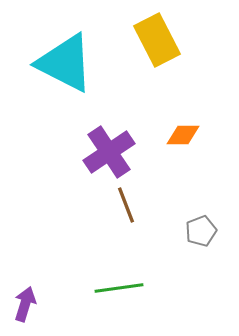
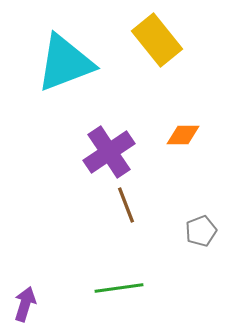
yellow rectangle: rotated 12 degrees counterclockwise
cyan triangle: rotated 48 degrees counterclockwise
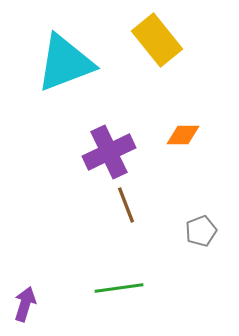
purple cross: rotated 9 degrees clockwise
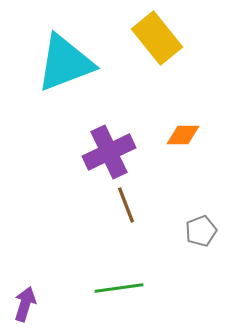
yellow rectangle: moved 2 px up
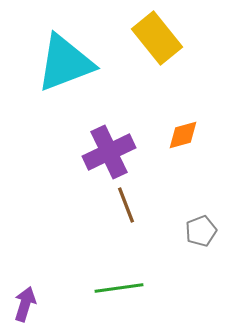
orange diamond: rotated 16 degrees counterclockwise
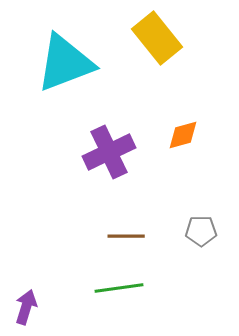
brown line: moved 31 px down; rotated 69 degrees counterclockwise
gray pentagon: rotated 20 degrees clockwise
purple arrow: moved 1 px right, 3 px down
